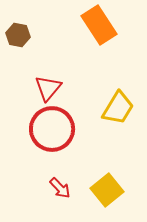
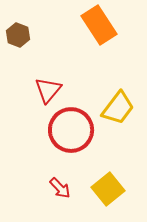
brown hexagon: rotated 10 degrees clockwise
red triangle: moved 2 px down
yellow trapezoid: rotated 6 degrees clockwise
red circle: moved 19 px right, 1 px down
yellow square: moved 1 px right, 1 px up
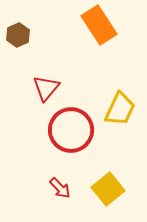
brown hexagon: rotated 15 degrees clockwise
red triangle: moved 2 px left, 2 px up
yellow trapezoid: moved 2 px right, 1 px down; rotated 12 degrees counterclockwise
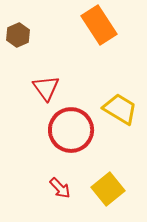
red triangle: rotated 16 degrees counterclockwise
yellow trapezoid: rotated 84 degrees counterclockwise
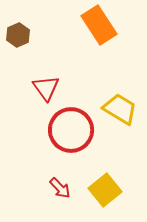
yellow square: moved 3 px left, 1 px down
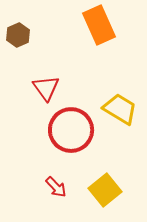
orange rectangle: rotated 9 degrees clockwise
red arrow: moved 4 px left, 1 px up
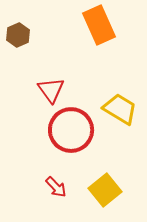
red triangle: moved 5 px right, 2 px down
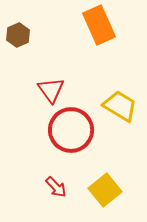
yellow trapezoid: moved 3 px up
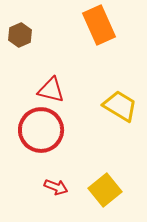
brown hexagon: moved 2 px right
red triangle: rotated 40 degrees counterclockwise
red circle: moved 30 px left
red arrow: rotated 25 degrees counterclockwise
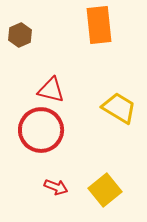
orange rectangle: rotated 18 degrees clockwise
yellow trapezoid: moved 1 px left, 2 px down
